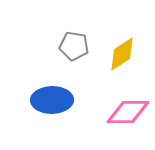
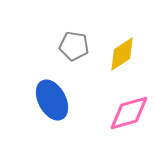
blue ellipse: rotated 63 degrees clockwise
pink diamond: moved 1 px right, 1 px down; rotated 15 degrees counterclockwise
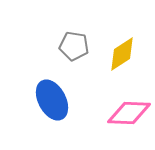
pink diamond: rotated 18 degrees clockwise
